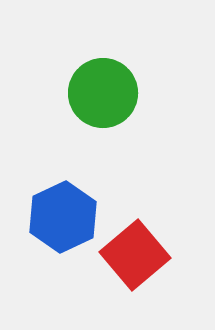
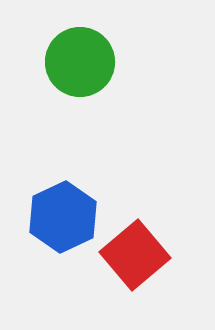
green circle: moved 23 px left, 31 px up
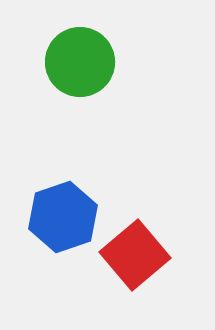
blue hexagon: rotated 6 degrees clockwise
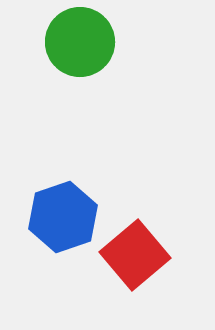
green circle: moved 20 px up
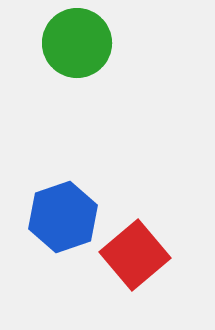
green circle: moved 3 px left, 1 px down
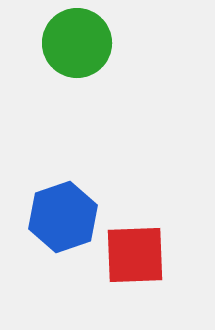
red square: rotated 38 degrees clockwise
